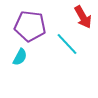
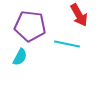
red arrow: moved 4 px left, 2 px up
cyan line: rotated 35 degrees counterclockwise
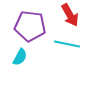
red arrow: moved 9 px left
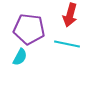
red arrow: rotated 45 degrees clockwise
purple pentagon: moved 1 px left, 3 px down
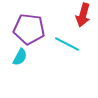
red arrow: moved 13 px right
cyan line: rotated 15 degrees clockwise
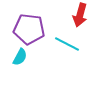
red arrow: moved 3 px left
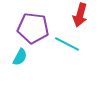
purple pentagon: moved 4 px right, 1 px up
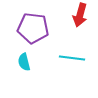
cyan line: moved 5 px right, 14 px down; rotated 20 degrees counterclockwise
cyan semicircle: moved 4 px right, 5 px down; rotated 138 degrees clockwise
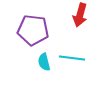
purple pentagon: moved 2 px down
cyan semicircle: moved 20 px right
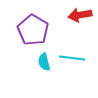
red arrow: rotated 65 degrees clockwise
purple pentagon: rotated 24 degrees clockwise
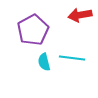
purple pentagon: rotated 12 degrees clockwise
